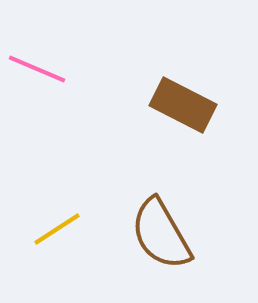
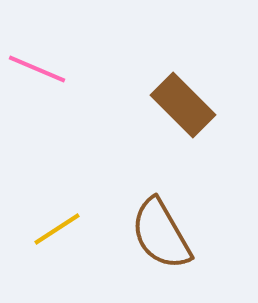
brown rectangle: rotated 18 degrees clockwise
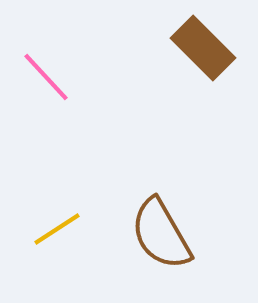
pink line: moved 9 px right, 8 px down; rotated 24 degrees clockwise
brown rectangle: moved 20 px right, 57 px up
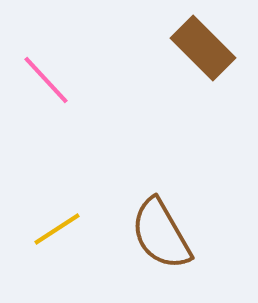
pink line: moved 3 px down
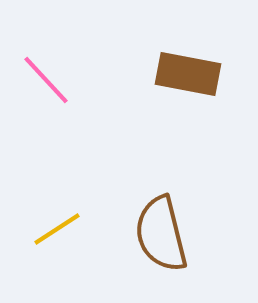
brown rectangle: moved 15 px left, 26 px down; rotated 34 degrees counterclockwise
brown semicircle: rotated 16 degrees clockwise
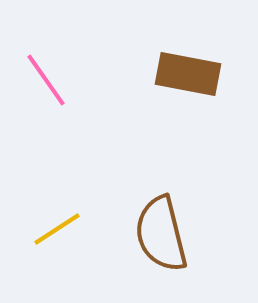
pink line: rotated 8 degrees clockwise
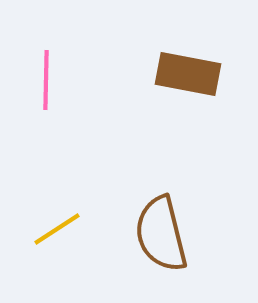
pink line: rotated 36 degrees clockwise
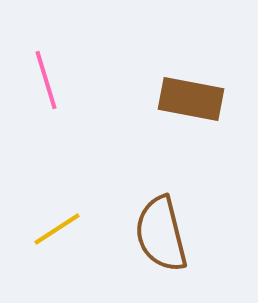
brown rectangle: moved 3 px right, 25 px down
pink line: rotated 18 degrees counterclockwise
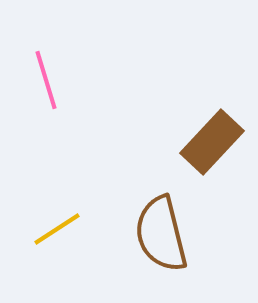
brown rectangle: moved 21 px right, 43 px down; rotated 58 degrees counterclockwise
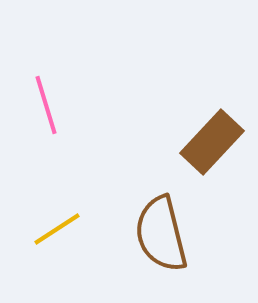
pink line: moved 25 px down
